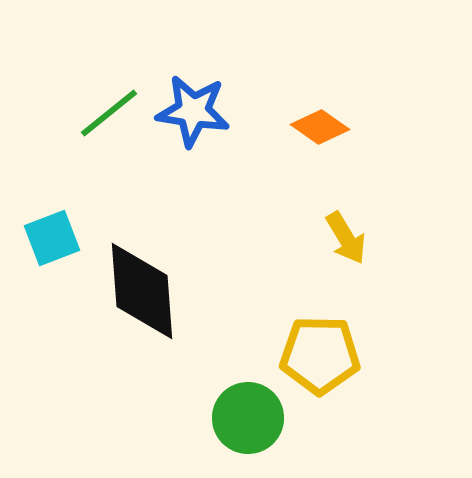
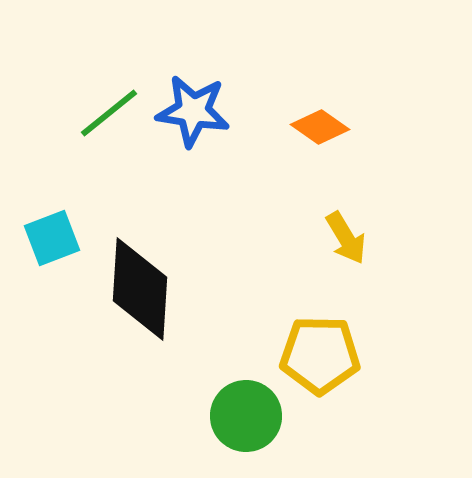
black diamond: moved 2 px left, 2 px up; rotated 8 degrees clockwise
green circle: moved 2 px left, 2 px up
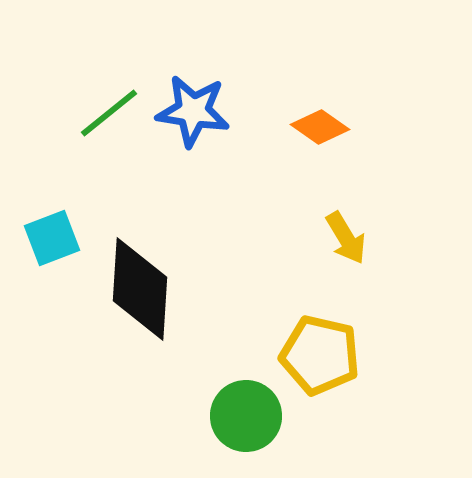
yellow pentagon: rotated 12 degrees clockwise
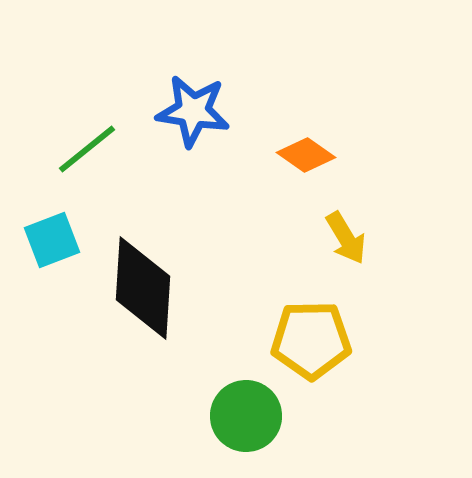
green line: moved 22 px left, 36 px down
orange diamond: moved 14 px left, 28 px down
cyan square: moved 2 px down
black diamond: moved 3 px right, 1 px up
yellow pentagon: moved 9 px left, 15 px up; rotated 14 degrees counterclockwise
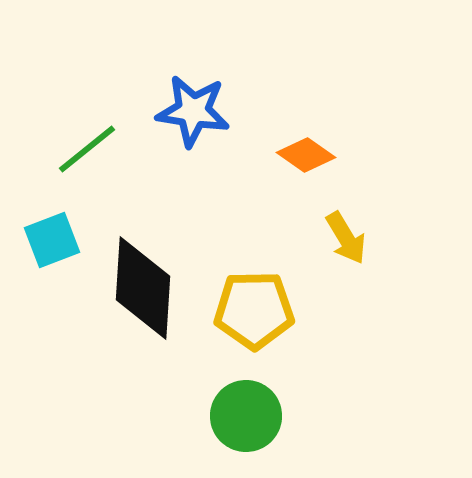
yellow pentagon: moved 57 px left, 30 px up
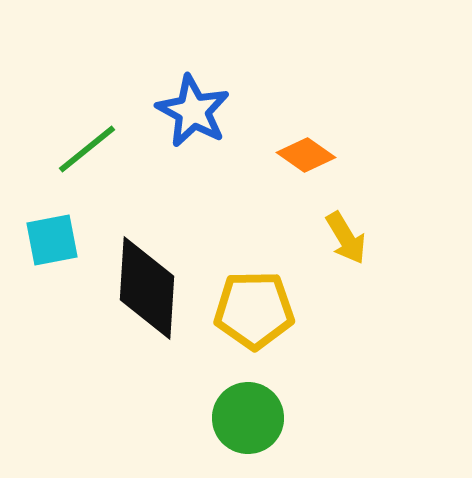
blue star: rotated 20 degrees clockwise
cyan square: rotated 10 degrees clockwise
black diamond: moved 4 px right
green circle: moved 2 px right, 2 px down
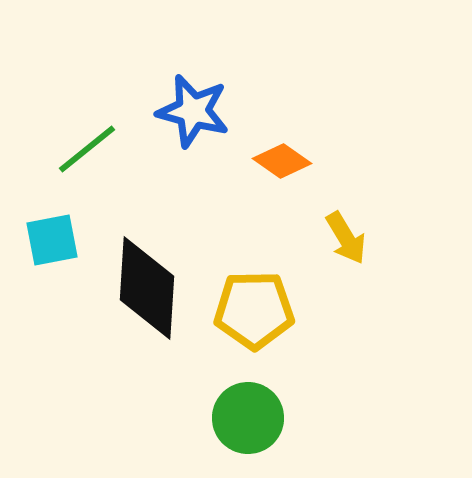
blue star: rotated 14 degrees counterclockwise
orange diamond: moved 24 px left, 6 px down
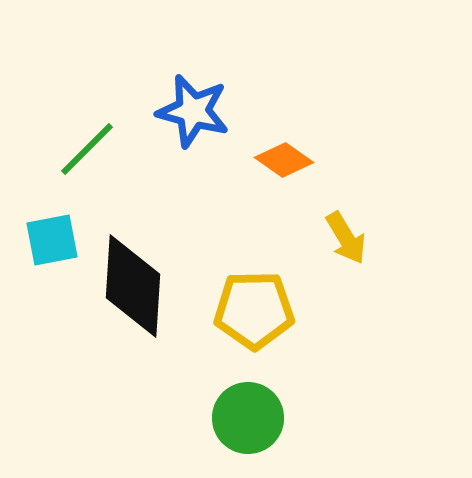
green line: rotated 6 degrees counterclockwise
orange diamond: moved 2 px right, 1 px up
black diamond: moved 14 px left, 2 px up
